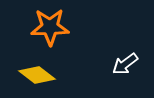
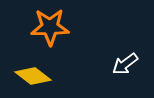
yellow diamond: moved 4 px left, 1 px down
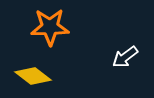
white arrow: moved 7 px up
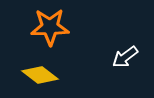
yellow diamond: moved 7 px right, 1 px up
